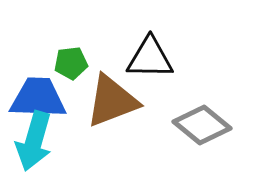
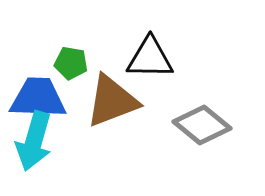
green pentagon: rotated 16 degrees clockwise
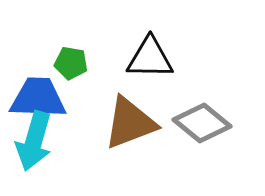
brown triangle: moved 18 px right, 22 px down
gray diamond: moved 2 px up
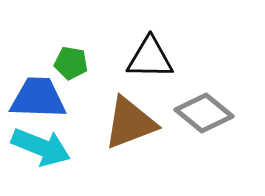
gray diamond: moved 2 px right, 10 px up
cyan arrow: moved 7 px right, 6 px down; rotated 84 degrees counterclockwise
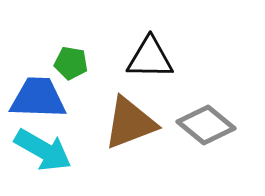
gray diamond: moved 2 px right, 12 px down
cyan arrow: moved 2 px right, 3 px down; rotated 8 degrees clockwise
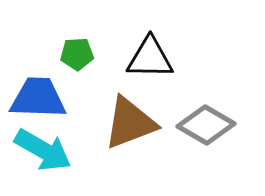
green pentagon: moved 6 px right, 9 px up; rotated 12 degrees counterclockwise
gray diamond: rotated 10 degrees counterclockwise
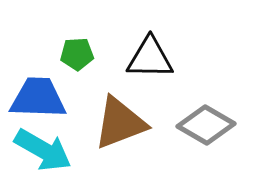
brown triangle: moved 10 px left
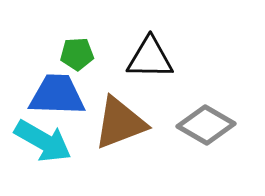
blue trapezoid: moved 19 px right, 3 px up
cyan arrow: moved 9 px up
